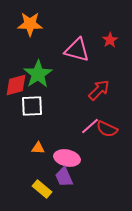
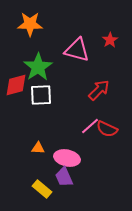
green star: moved 7 px up
white square: moved 9 px right, 11 px up
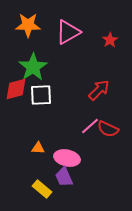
orange star: moved 2 px left, 1 px down
pink triangle: moved 9 px left, 18 px up; rotated 44 degrees counterclockwise
green star: moved 5 px left
red diamond: moved 4 px down
red semicircle: moved 1 px right
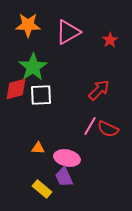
pink line: rotated 18 degrees counterclockwise
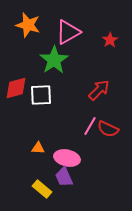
orange star: rotated 15 degrees clockwise
green star: moved 21 px right, 7 px up
red diamond: moved 1 px up
